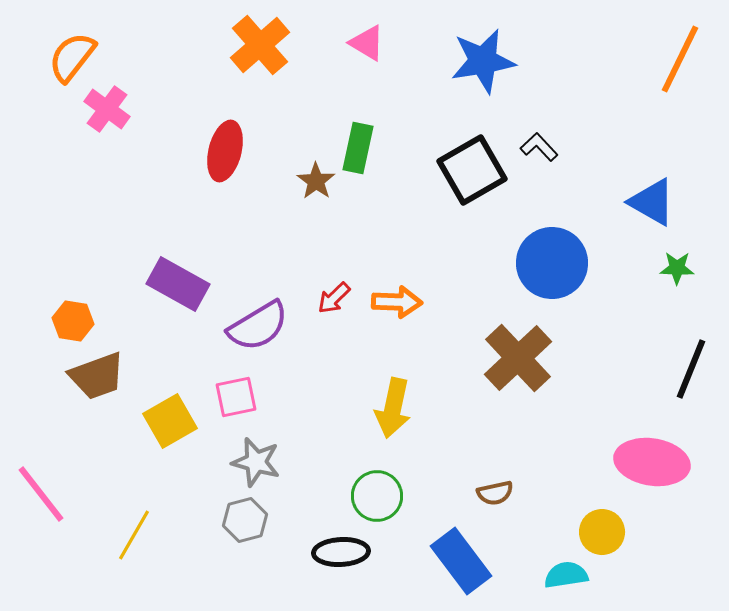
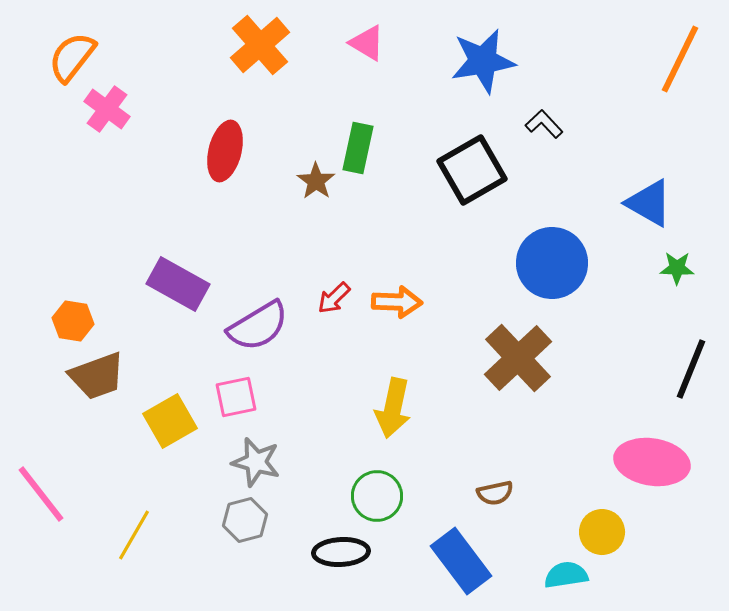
black L-shape: moved 5 px right, 23 px up
blue triangle: moved 3 px left, 1 px down
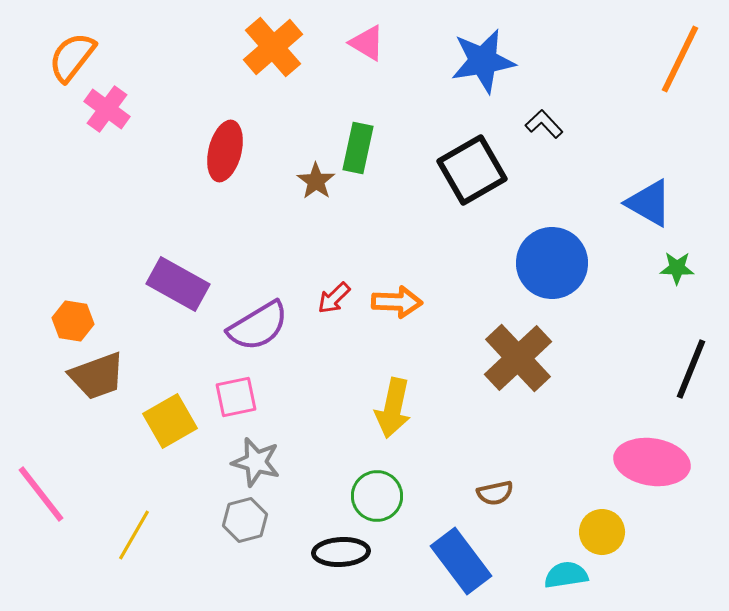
orange cross: moved 13 px right, 2 px down
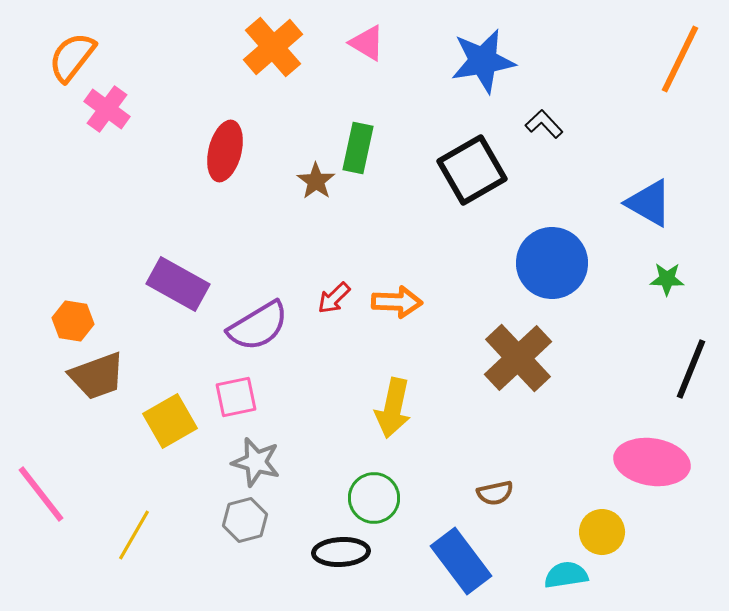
green star: moved 10 px left, 11 px down
green circle: moved 3 px left, 2 px down
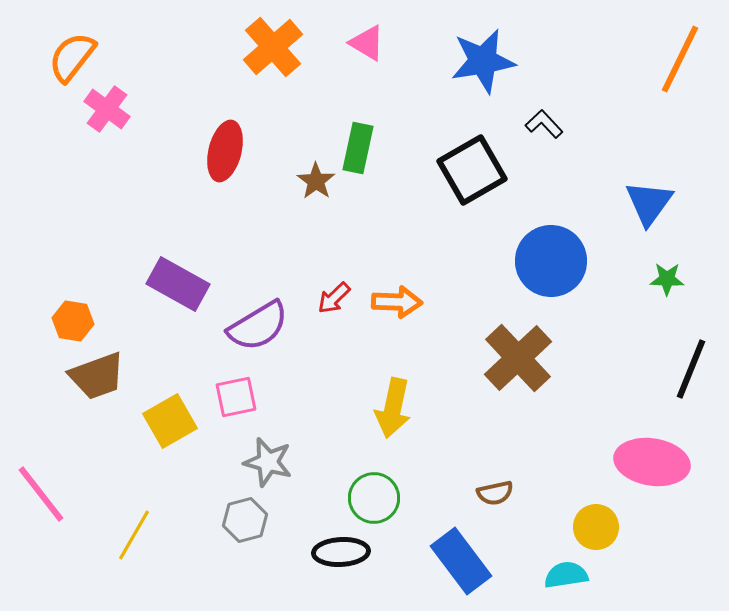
blue triangle: rotated 36 degrees clockwise
blue circle: moved 1 px left, 2 px up
gray star: moved 12 px right
yellow circle: moved 6 px left, 5 px up
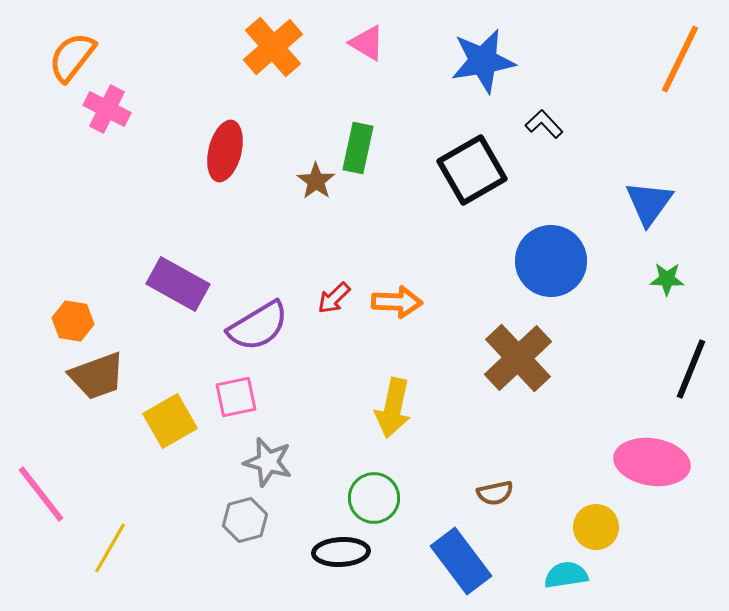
pink cross: rotated 9 degrees counterclockwise
yellow line: moved 24 px left, 13 px down
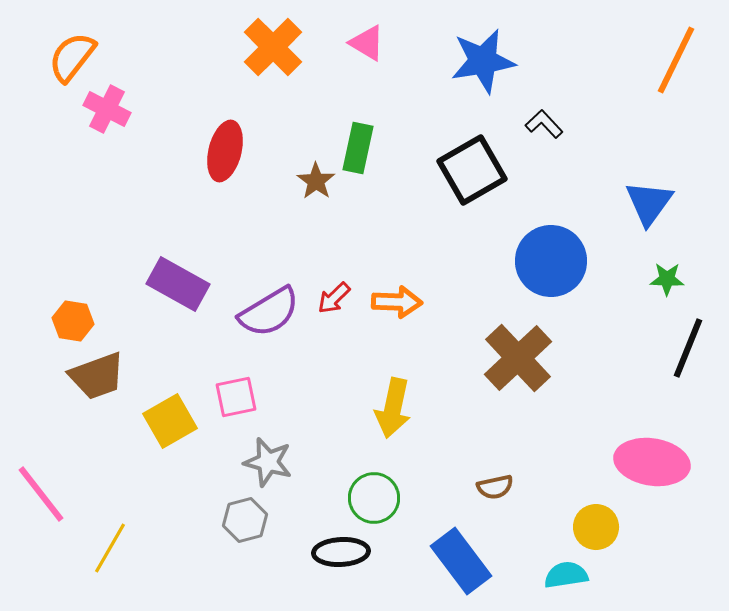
orange cross: rotated 4 degrees counterclockwise
orange line: moved 4 px left, 1 px down
purple semicircle: moved 11 px right, 14 px up
black line: moved 3 px left, 21 px up
brown semicircle: moved 6 px up
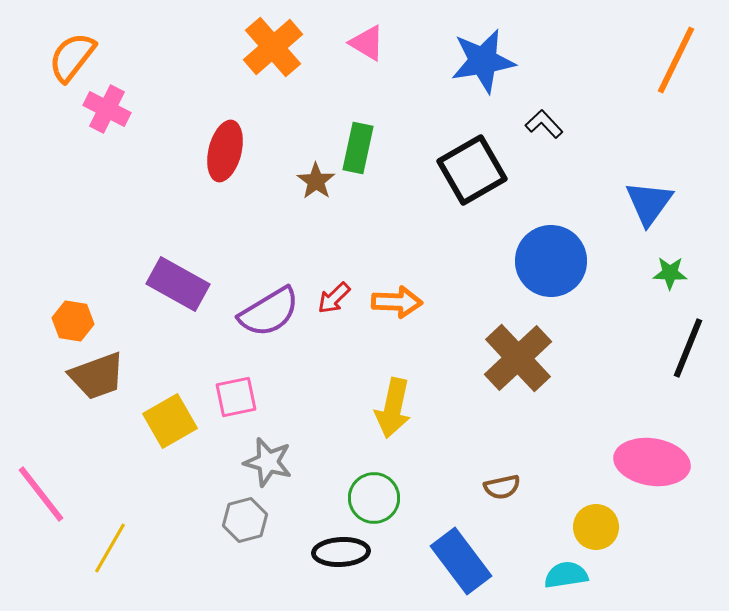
orange cross: rotated 4 degrees clockwise
green star: moved 3 px right, 6 px up
brown semicircle: moved 7 px right
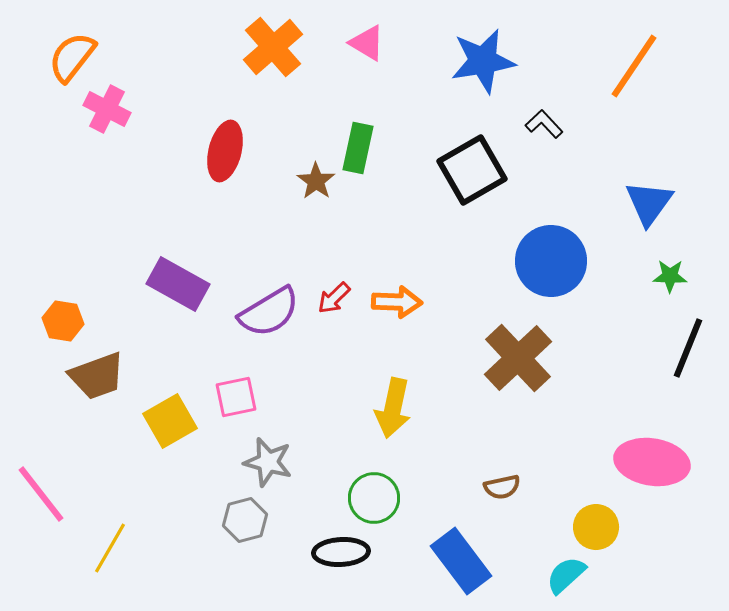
orange line: moved 42 px left, 6 px down; rotated 8 degrees clockwise
green star: moved 3 px down
orange hexagon: moved 10 px left
cyan semicircle: rotated 33 degrees counterclockwise
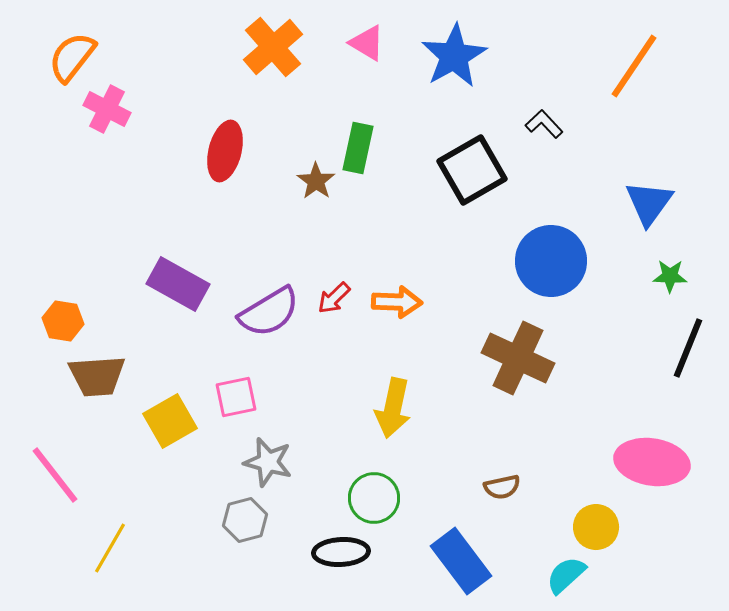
blue star: moved 29 px left, 5 px up; rotated 20 degrees counterclockwise
brown cross: rotated 22 degrees counterclockwise
brown trapezoid: rotated 16 degrees clockwise
pink line: moved 14 px right, 19 px up
